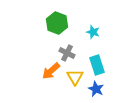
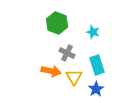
orange arrow: rotated 126 degrees counterclockwise
yellow triangle: moved 1 px left
blue star: rotated 14 degrees clockwise
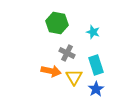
green hexagon: rotated 10 degrees counterclockwise
cyan rectangle: moved 1 px left
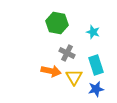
blue star: rotated 21 degrees clockwise
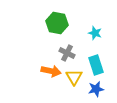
cyan star: moved 2 px right, 1 px down
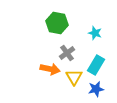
gray cross: rotated 28 degrees clockwise
cyan rectangle: rotated 48 degrees clockwise
orange arrow: moved 1 px left, 2 px up
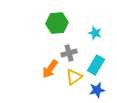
green hexagon: rotated 15 degrees counterclockwise
gray cross: moved 2 px right; rotated 21 degrees clockwise
orange arrow: rotated 114 degrees clockwise
yellow triangle: rotated 24 degrees clockwise
blue star: moved 1 px right, 1 px down
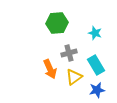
cyan rectangle: rotated 60 degrees counterclockwise
orange arrow: rotated 60 degrees counterclockwise
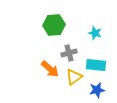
green hexagon: moved 3 px left, 2 px down
cyan rectangle: rotated 54 degrees counterclockwise
orange arrow: rotated 24 degrees counterclockwise
